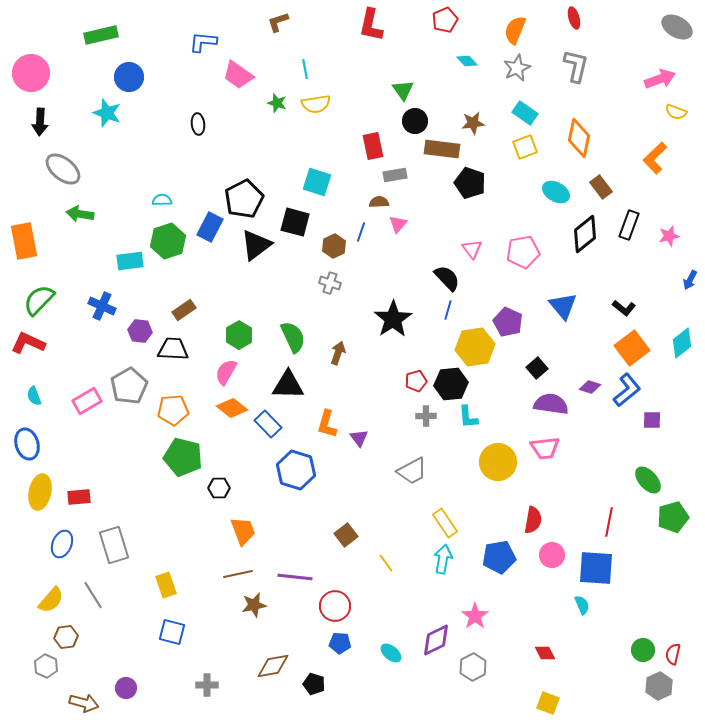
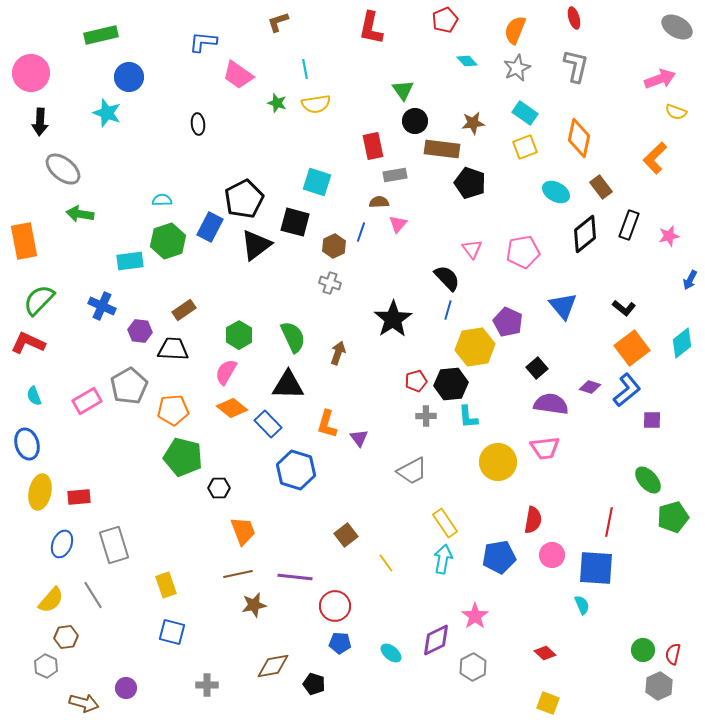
red L-shape at (371, 25): moved 3 px down
red diamond at (545, 653): rotated 20 degrees counterclockwise
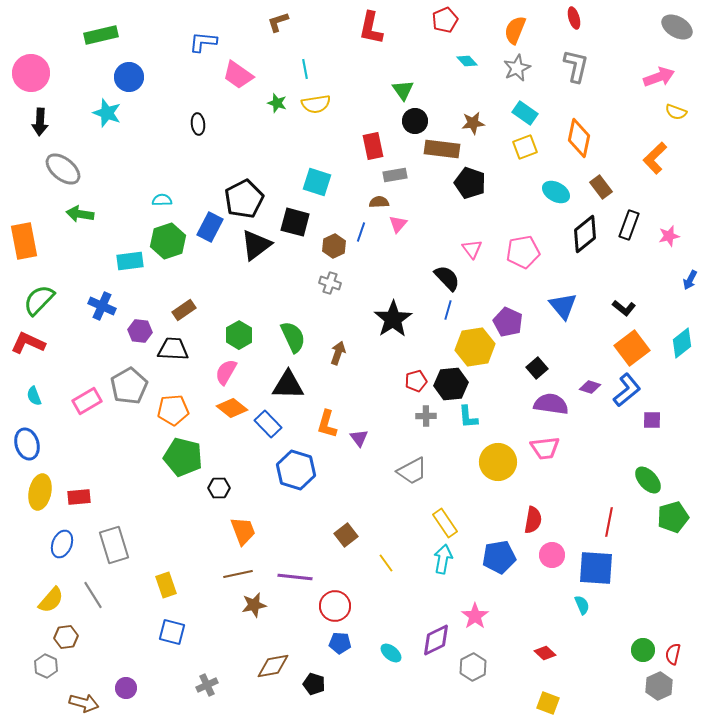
pink arrow at (660, 79): moved 1 px left, 2 px up
gray cross at (207, 685): rotated 25 degrees counterclockwise
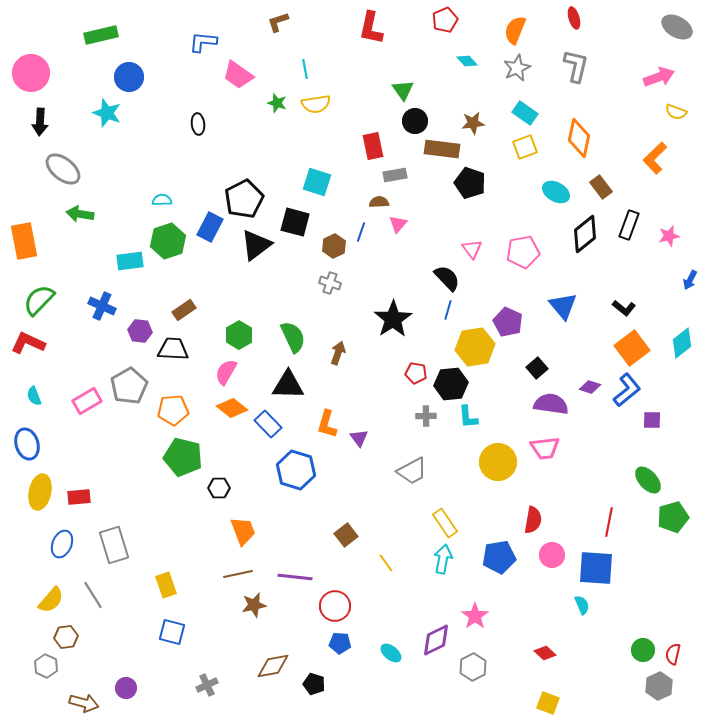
red pentagon at (416, 381): moved 8 px up; rotated 25 degrees clockwise
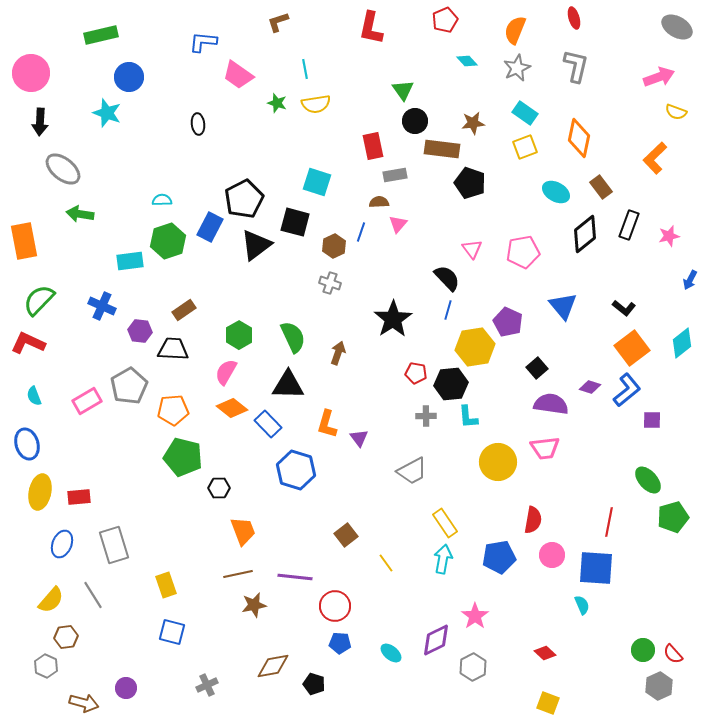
red semicircle at (673, 654): rotated 55 degrees counterclockwise
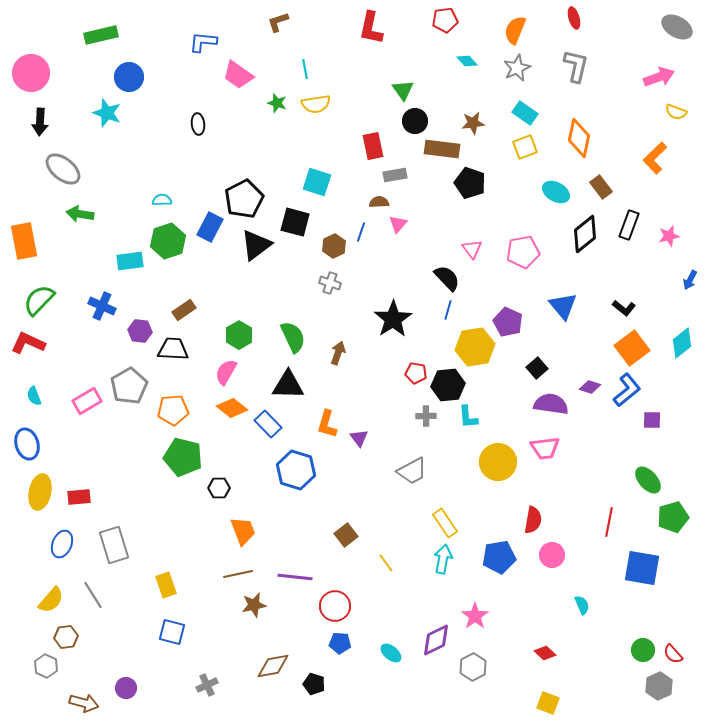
red pentagon at (445, 20): rotated 15 degrees clockwise
black hexagon at (451, 384): moved 3 px left, 1 px down
blue square at (596, 568): moved 46 px right; rotated 6 degrees clockwise
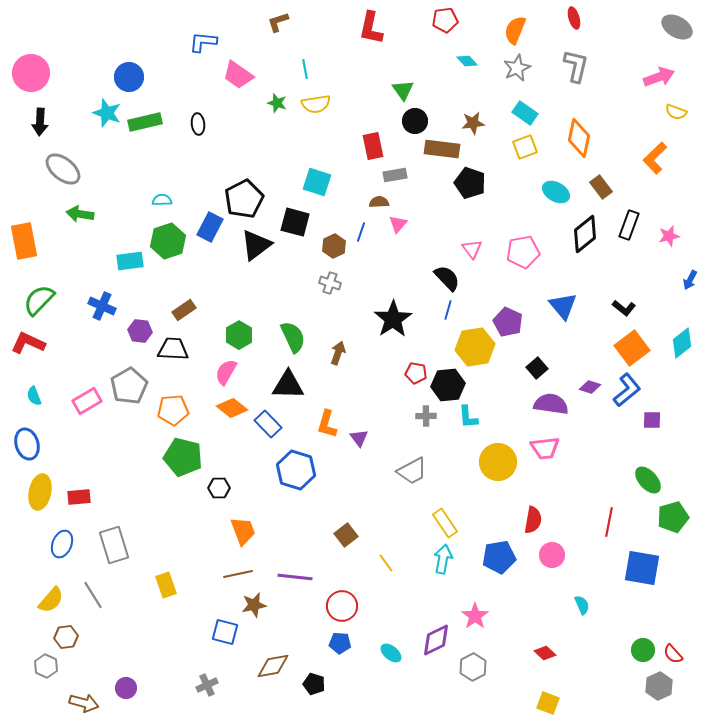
green rectangle at (101, 35): moved 44 px right, 87 px down
red circle at (335, 606): moved 7 px right
blue square at (172, 632): moved 53 px right
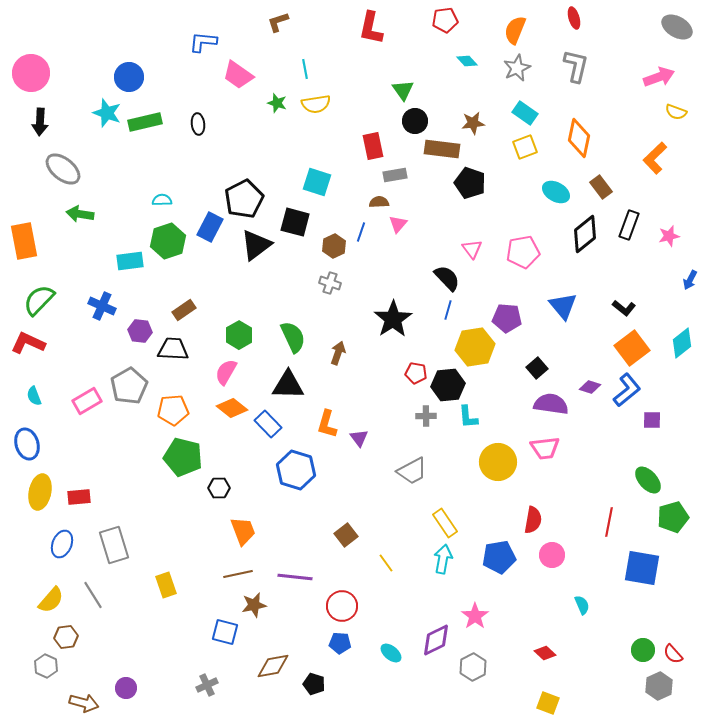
purple pentagon at (508, 322): moved 1 px left, 4 px up; rotated 20 degrees counterclockwise
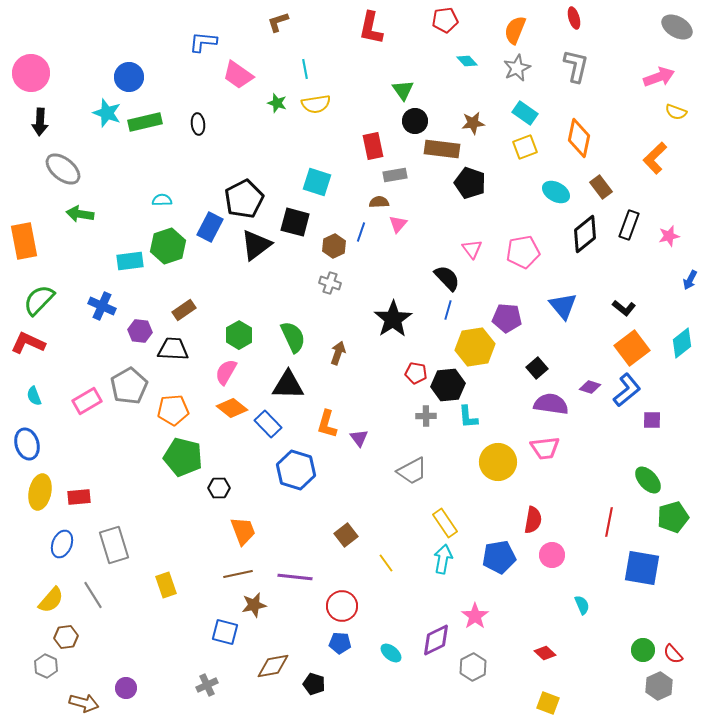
green hexagon at (168, 241): moved 5 px down
